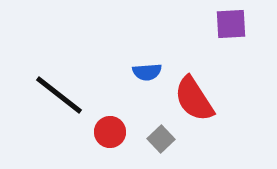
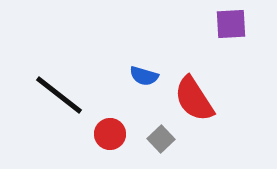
blue semicircle: moved 3 px left, 4 px down; rotated 20 degrees clockwise
red circle: moved 2 px down
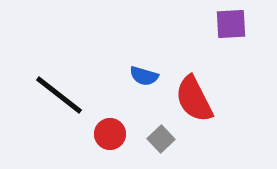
red semicircle: rotated 6 degrees clockwise
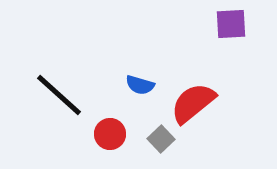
blue semicircle: moved 4 px left, 9 px down
black line: rotated 4 degrees clockwise
red semicircle: moved 1 px left, 4 px down; rotated 78 degrees clockwise
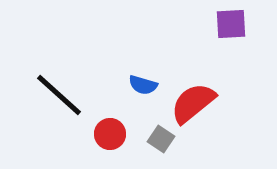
blue semicircle: moved 3 px right
gray square: rotated 12 degrees counterclockwise
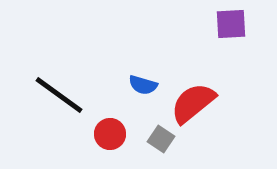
black line: rotated 6 degrees counterclockwise
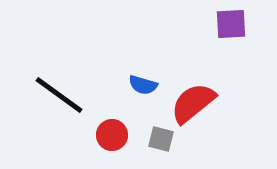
red circle: moved 2 px right, 1 px down
gray square: rotated 20 degrees counterclockwise
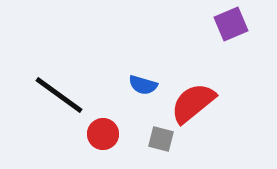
purple square: rotated 20 degrees counterclockwise
red circle: moved 9 px left, 1 px up
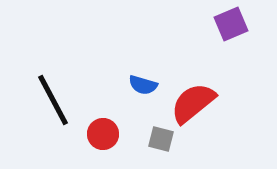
black line: moved 6 px left, 5 px down; rotated 26 degrees clockwise
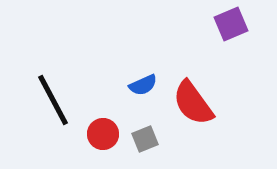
blue semicircle: rotated 40 degrees counterclockwise
red semicircle: rotated 87 degrees counterclockwise
gray square: moved 16 px left; rotated 36 degrees counterclockwise
